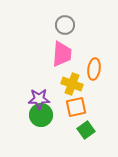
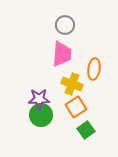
orange square: rotated 20 degrees counterclockwise
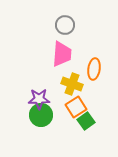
green square: moved 9 px up
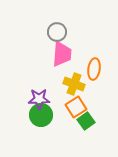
gray circle: moved 8 px left, 7 px down
yellow cross: moved 2 px right
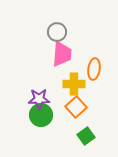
yellow cross: rotated 20 degrees counterclockwise
orange square: rotated 10 degrees counterclockwise
green square: moved 15 px down
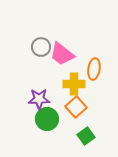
gray circle: moved 16 px left, 15 px down
pink trapezoid: rotated 124 degrees clockwise
green circle: moved 6 px right, 4 px down
